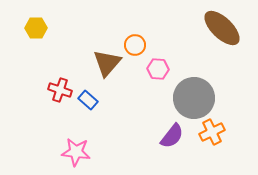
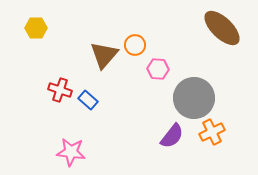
brown triangle: moved 3 px left, 8 px up
pink star: moved 5 px left
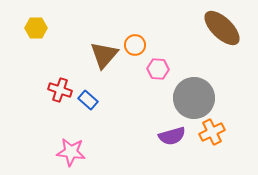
purple semicircle: rotated 36 degrees clockwise
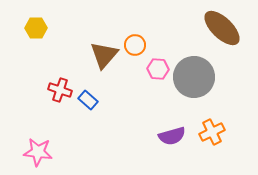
gray circle: moved 21 px up
pink star: moved 33 px left
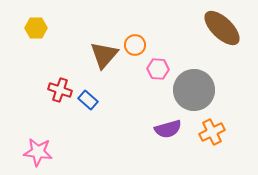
gray circle: moved 13 px down
purple semicircle: moved 4 px left, 7 px up
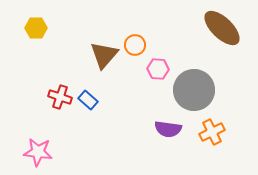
red cross: moved 7 px down
purple semicircle: rotated 24 degrees clockwise
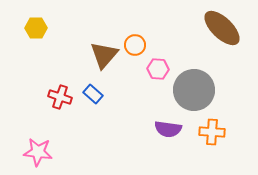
blue rectangle: moved 5 px right, 6 px up
orange cross: rotated 30 degrees clockwise
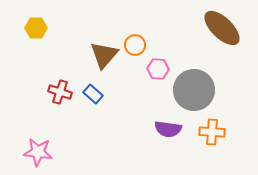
red cross: moved 5 px up
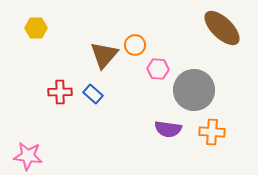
red cross: rotated 20 degrees counterclockwise
pink star: moved 10 px left, 4 px down
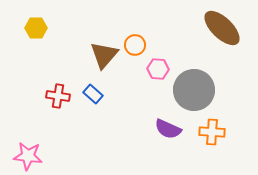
red cross: moved 2 px left, 4 px down; rotated 10 degrees clockwise
purple semicircle: rotated 16 degrees clockwise
